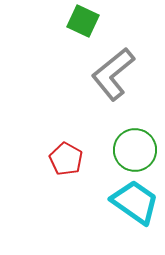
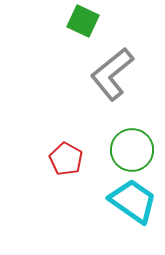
gray L-shape: moved 1 px left
green circle: moved 3 px left
cyan trapezoid: moved 2 px left, 1 px up
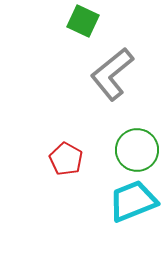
green circle: moved 5 px right
cyan trapezoid: rotated 57 degrees counterclockwise
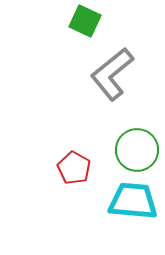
green square: moved 2 px right
red pentagon: moved 8 px right, 9 px down
cyan trapezoid: rotated 27 degrees clockwise
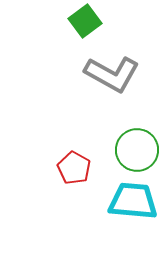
green square: rotated 28 degrees clockwise
gray L-shape: rotated 112 degrees counterclockwise
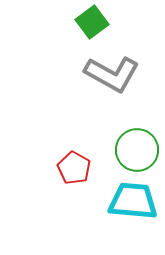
green square: moved 7 px right, 1 px down
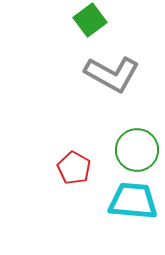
green square: moved 2 px left, 2 px up
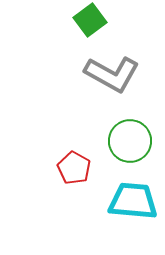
green circle: moved 7 px left, 9 px up
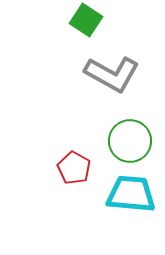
green square: moved 4 px left; rotated 20 degrees counterclockwise
cyan trapezoid: moved 2 px left, 7 px up
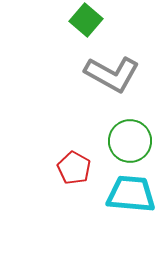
green square: rotated 8 degrees clockwise
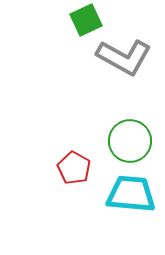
green square: rotated 24 degrees clockwise
gray L-shape: moved 12 px right, 17 px up
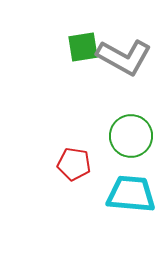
green square: moved 3 px left, 27 px down; rotated 16 degrees clockwise
green circle: moved 1 px right, 5 px up
red pentagon: moved 4 px up; rotated 20 degrees counterclockwise
